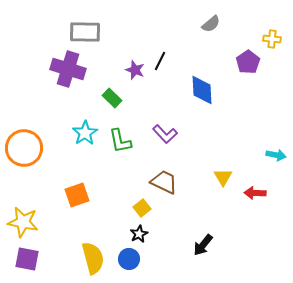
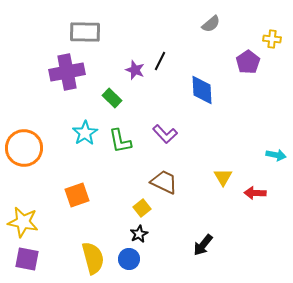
purple cross: moved 1 px left, 3 px down; rotated 28 degrees counterclockwise
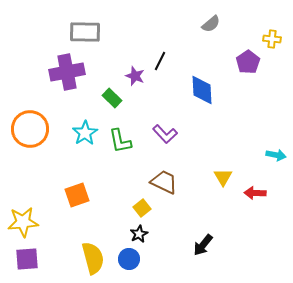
purple star: moved 6 px down
orange circle: moved 6 px right, 19 px up
yellow star: rotated 16 degrees counterclockwise
purple square: rotated 15 degrees counterclockwise
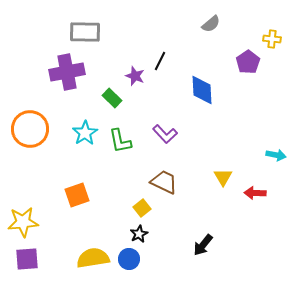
yellow semicircle: rotated 84 degrees counterclockwise
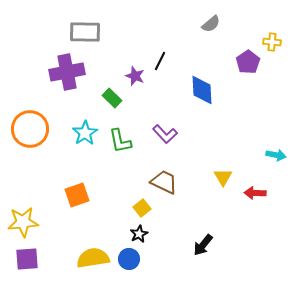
yellow cross: moved 3 px down
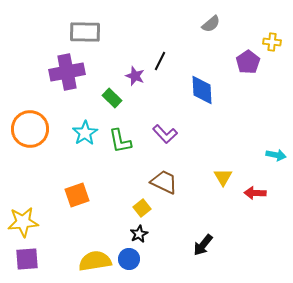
yellow semicircle: moved 2 px right, 3 px down
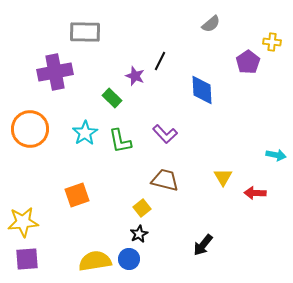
purple cross: moved 12 px left
brown trapezoid: moved 1 px right, 2 px up; rotated 12 degrees counterclockwise
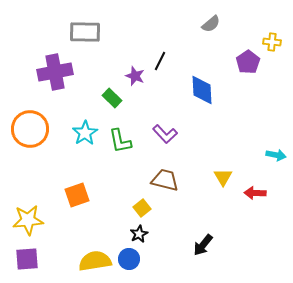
yellow star: moved 5 px right, 2 px up
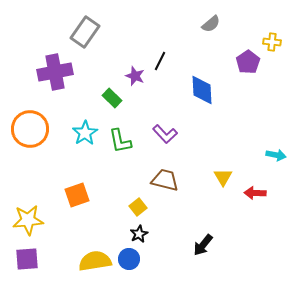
gray rectangle: rotated 56 degrees counterclockwise
yellow square: moved 4 px left, 1 px up
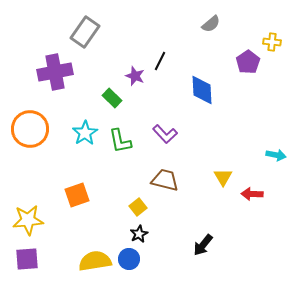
red arrow: moved 3 px left, 1 px down
